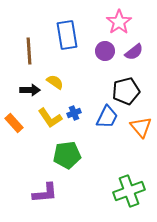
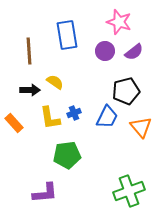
pink star: rotated 20 degrees counterclockwise
yellow L-shape: rotated 25 degrees clockwise
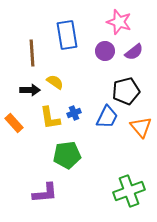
brown line: moved 3 px right, 2 px down
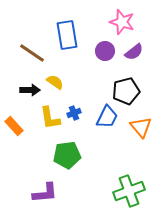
pink star: moved 3 px right
brown line: rotated 52 degrees counterclockwise
orange rectangle: moved 3 px down
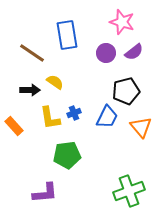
purple circle: moved 1 px right, 2 px down
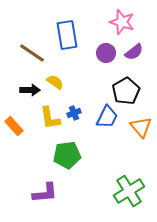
black pentagon: rotated 16 degrees counterclockwise
green cross: rotated 12 degrees counterclockwise
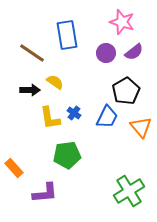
blue cross: rotated 32 degrees counterclockwise
orange rectangle: moved 42 px down
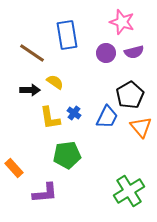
purple semicircle: rotated 24 degrees clockwise
black pentagon: moved 4 px right, 4 px down
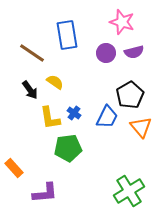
black arrow: rotated 54 degrees clockwise
green pentagon: moved 1 px right, 7 px up
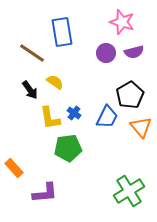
blue rectangle: moved 5 px left, 3 px up
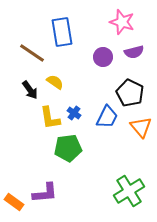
purple circle: moved 3 px left, 4 px down
black pentagon: moved 2 px up; rotated 16 degrees counterclockwise
orange rectangle: moved 34 px down; rotated 12 degrees counterclockwise
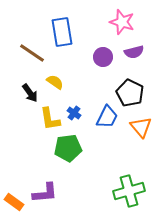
black arrow: moved 3 px down
yellow L-shape: moved 1 px down
green cross: rotated 16 degrees clockwise
